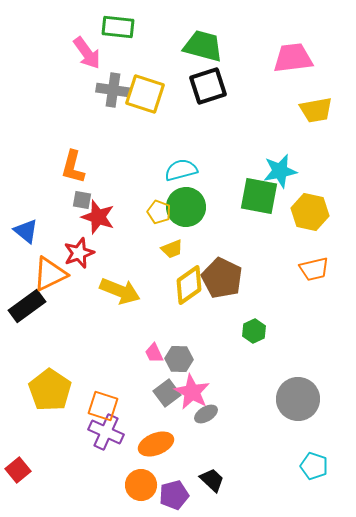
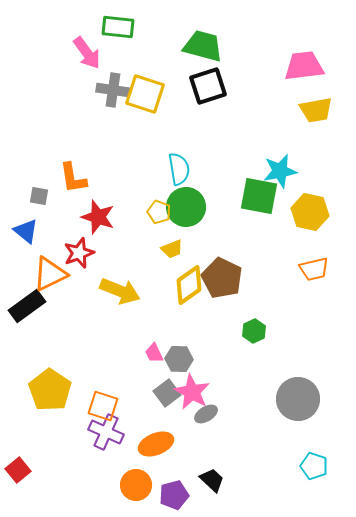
pink trapezoid at (293, 58): moved 11 px right, 8 px down
orange L-shape at (73, 167): moved 11 px down; rotated 24 degrees counterclockwise
cyan semicircle at (181, 170): moved 2 px left, 1 px up; rotated 96 degrees clockwise
gray square at (82, 200): moved 43 px left, 4 px up
orange circle at (141, 485): moved 5 px left
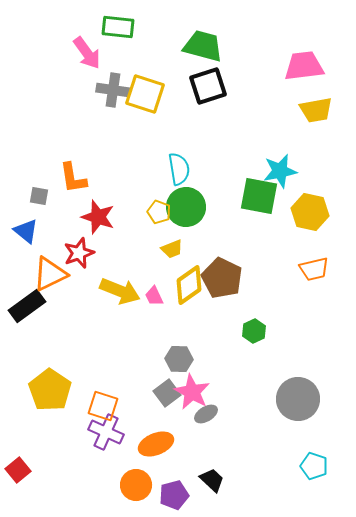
pink trapezoid at (154, 353): moved 57 px up
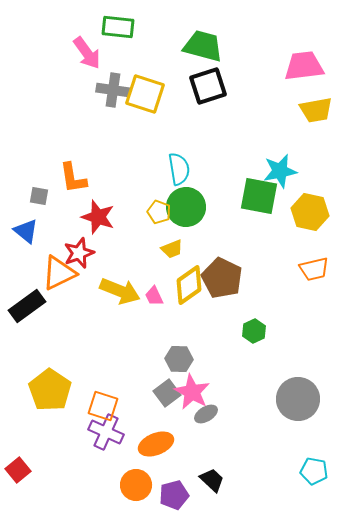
orange triangle at (50, 274): moved 9 px right, 1 px up
cyan pentagon at (314, 466): moved 5 px down; rotated 8 degrees counterclockwise
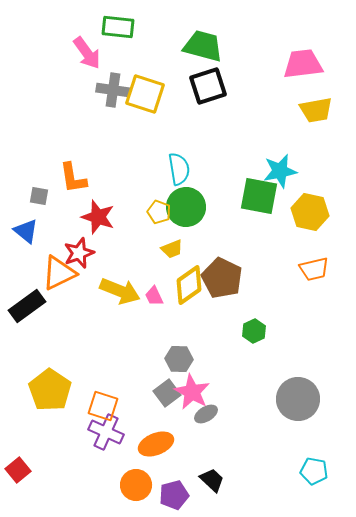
pink trapezoid at (304, 66): moved 1 px left, 2 px up
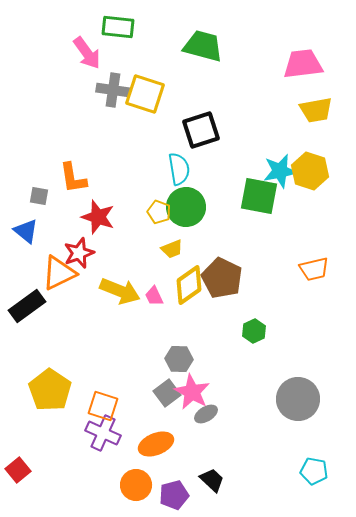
black square at (208, 86): moved 7 px left, 44 px down
yellow hexagon at (310, 212): moved 41 px up; rotated 6 degrees clockwise
purple cross at (106, 432): moved 3 px left, 1 px down
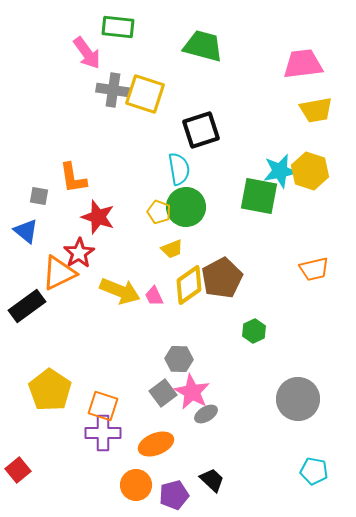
red star at (79, 253): rotated 12 degrees counterclockwise
brown pentagon at (222, 278): rotated 18 degrees clockwise
gray square at (167, 393): moved 4 px left
purple cross at (103, 433): rotated 24 degrees counterclockwise
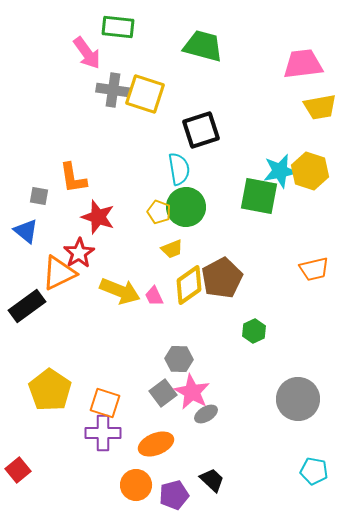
yellow trapezoid at (316, 110): moved 4 px right, 3 px up
orange square at (103, 406): moved 2 px right, 3 px up
